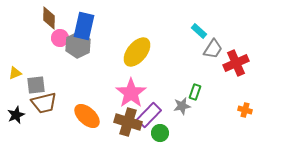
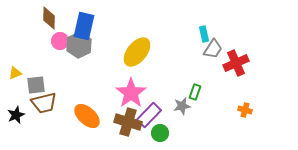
cyan rectangle: moved 5 px right, 3 px down; rotated 35 degrees clockwise
pink circle: moved 3 px down
gray hexagon: moved 1 px right
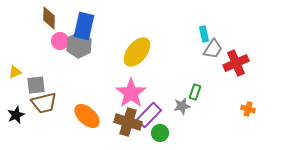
yellow triangle: moved 1 px up
orange cross: moved 3 px right, 1 px up
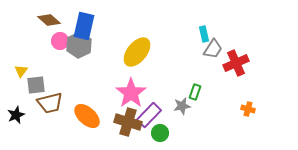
brown diamond: moved 2 px down; rotated 50 degrees counterclockwise
yellow triangle: moved 6 px right, 1 px up; rotated 32 degrees counterclockwise
brown trapezoid: moved 6 px right
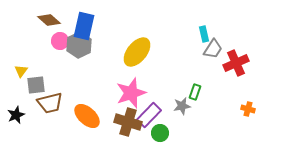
pink star: rotated 16 degrees clockwise
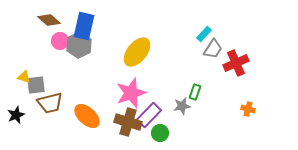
cyan rectangle: rotated 56 degrees clockwise
yellow triangle: moved 3 px right, 6 px down; rotated 48 degrees counterclockwise
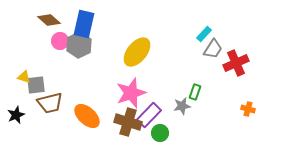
blue rectangle: moved 2 px up
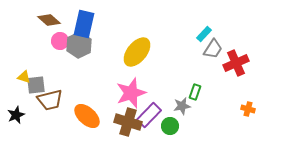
brown trapezoid: moved 3 px up
green circle: moved 10 px right, 7 px up
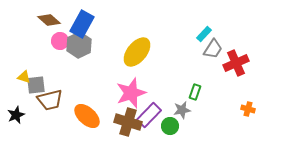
blue rectangle: moved 2 px left; rotated 16 degrees clockwise
gray star: moved 4 px down
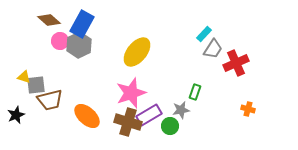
gray star: moved 1 px left
purple rectangle: rotated 15 degrees clockwise
